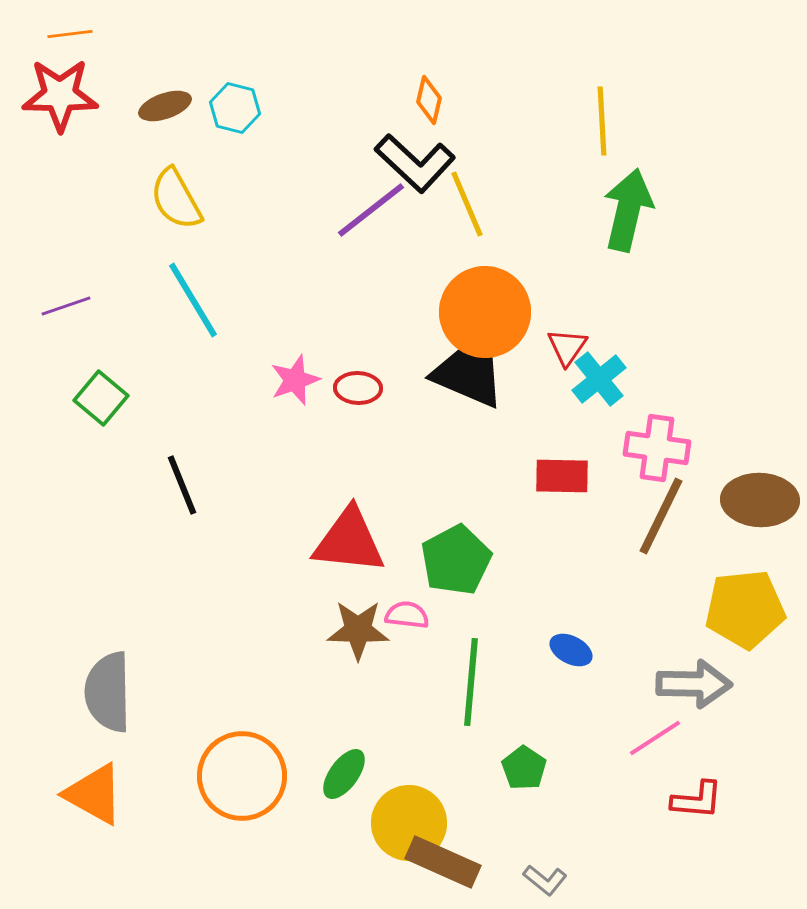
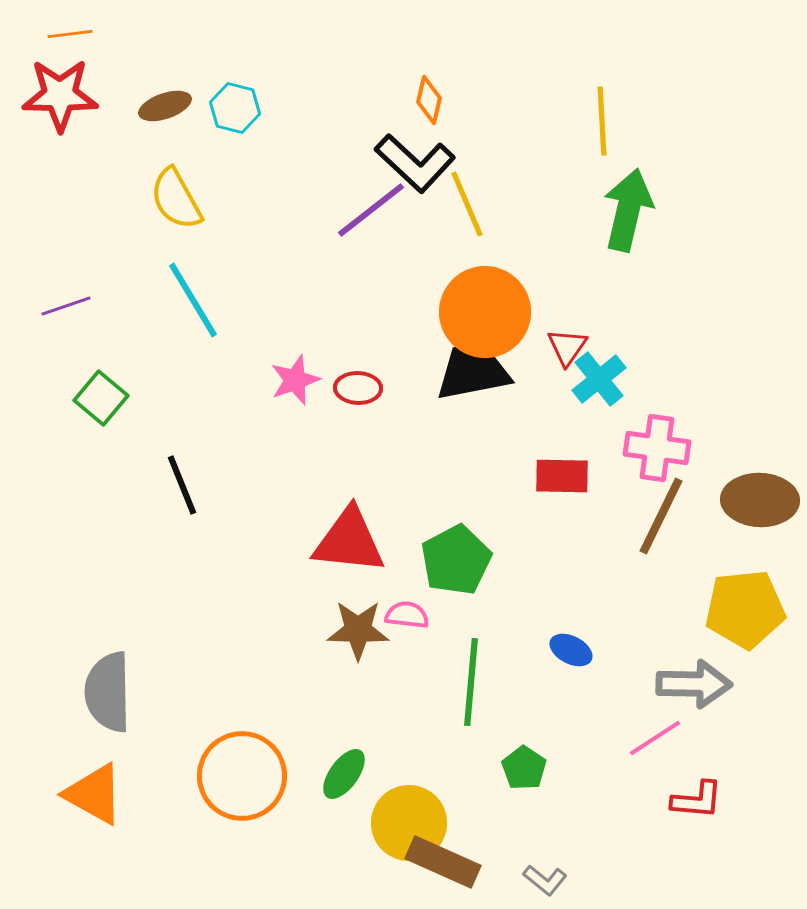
black trapezoid at (468, 375): moved 5 px right, 4 px up; rotated 34 degrees counterclockwise
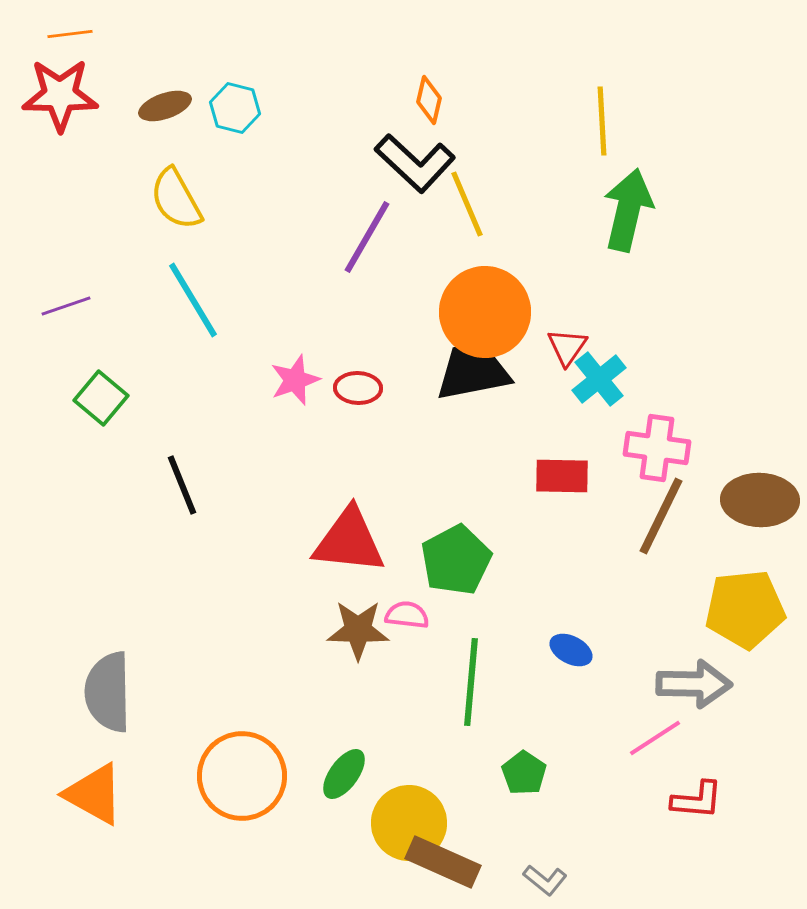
purple line at (371, 210): moved 4 px left, 27 px down; rotated 22 degrees counterclockwise
green pentagon at (524, 768): moved 5 px down
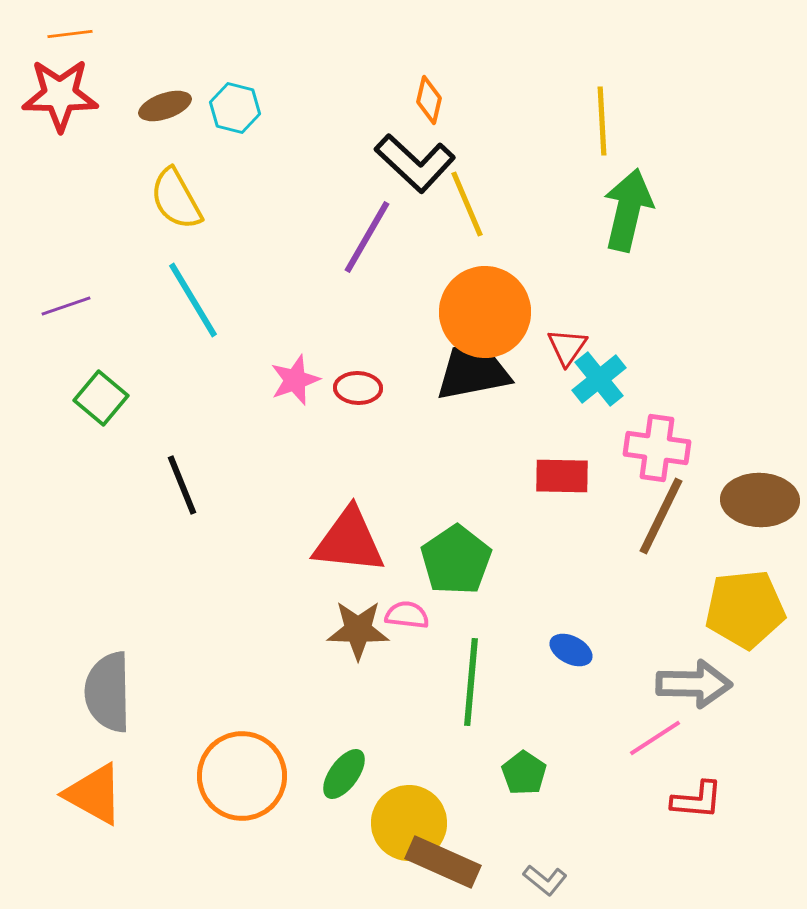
green pentagon at (456, 560): rotated 6 degrees counterclockwise
